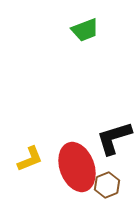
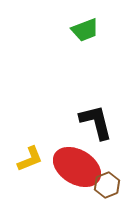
black L-shape: moved 18 px left, 16 px up; rotated 93 degrees clockwise
red ellipse: rotated 39 degrees counterclockwise
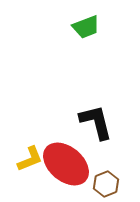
green trapezoid: moved 1 px right, 3 px up
red ellipse: moved 11 px left, 3 px up; rotated 9 degrees clockwise
brown hexagon: moved 1 px left, 1 px up
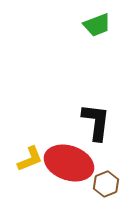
green trapezoid: moved 11 px right, 2 px up
black L-shape: rotated 21 degrees clockwise
red ellipse: moved 3 px right, 1 px up; rotated 21 degrees counterclockwise
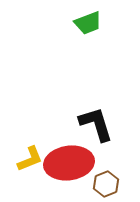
green trapezoid: moved 9 px left, 2 px up
black L-shape: moved 2 px down; rotated 24 degrees counterclockwise
red ellipse: rotated 27 degrees counterclockwise
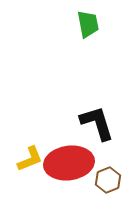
green trapezoid: moved 1 px down; rotated 80 degrees counterclockwise
black L-shape: moved 1 px right, 1 px up
brown hexagon: moved 2 px right, 4 px up
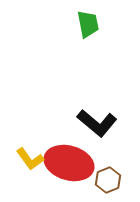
black L-shape: rotated 147 degrees clockwise
yellow L-shape: rotated 76 degrees clockwise
red ellipse: rotated 24 degrees clockwise
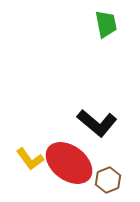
green trapezoid: moved 18 px right
red ellipse: rotated 21 degrees clockwise
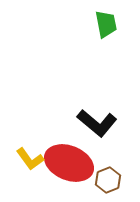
red ellipse: rotated 15 degrees counterclockwise
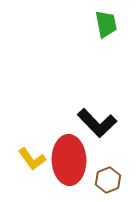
black L-shape: rotated 6 degrees clockwise
yellow L-shape: moved 2 px right
red ellipse: moved 3 px up; rotated 66 degrees clockwise
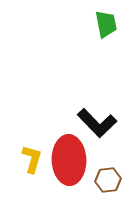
yellow L-shape: rotated 128 degrees counterclockwise
brown hexagon: rotated 15 degrees clockwise
